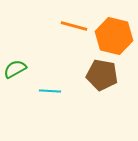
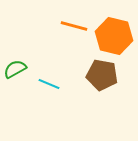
cyan line: moved 1 px left, 7 px up; rotated 20 degrees clockwise
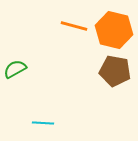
orange hexagon: moved 6 px up
brown pentagon: moved 13 px right, 4 px up
cyan line: moved 6 px left, 39 px down; rotated 20 degrees counterclockwise
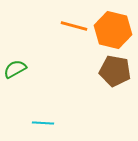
orange hexagon: moved 1 px left
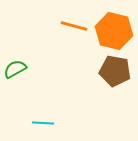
orange hexagon: moved 1 px right, 1 px down
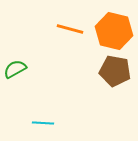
orange line: moved 4 px left, 3 px down
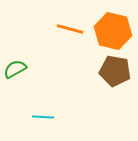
orange hexagon: moved 1 px left
cyan line: moved 6 px up
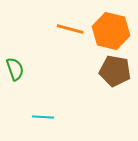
orange hexagon: moved 2 px left
green semicircle: rotated 100 degrees clockwise
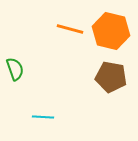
brown pentagon: moved 4 px left, 6 px down
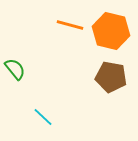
orange line: moved 4 px up
green semicircle: rotated 20 degrees counterclockwise
cyan line: rotated 40 degrees clockwise
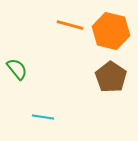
green semicircle: moved 2 px right
brown pentagon: rotated 24 degrees clockwise
cyan line: rotated 35 degrees counterclockwise
